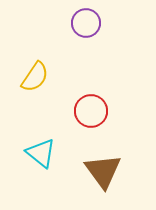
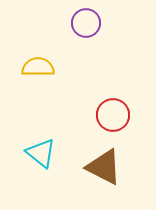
yellow semicircle: moved 3 px right, 10 px up; rotated 124 degrees counterclockwise
red circle: moved 22 px right, 4 px down
brown triangle: moved 1 px right, 4 px up; rotated 27 degrees counterclockwise
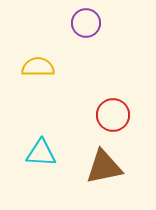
cyan triangle: rotated 36 degrees counterclockwise
brown triangle: rotated 39 degrees counterclockwise
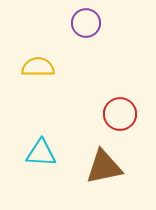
red circle: moved 7 px right, 1 px up
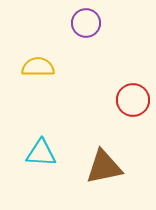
red circle: moved 13 px right, 14 px up
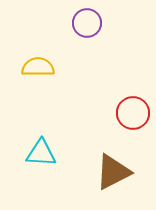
purple circle: moved 1 px right
red circle: moved 13 px down
brown triangle: moved 9 px right, 5 px down; rotated 15 degrees counterclockwise
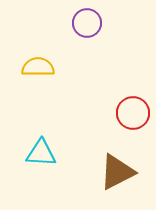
brown triangle: moved 4 px right
